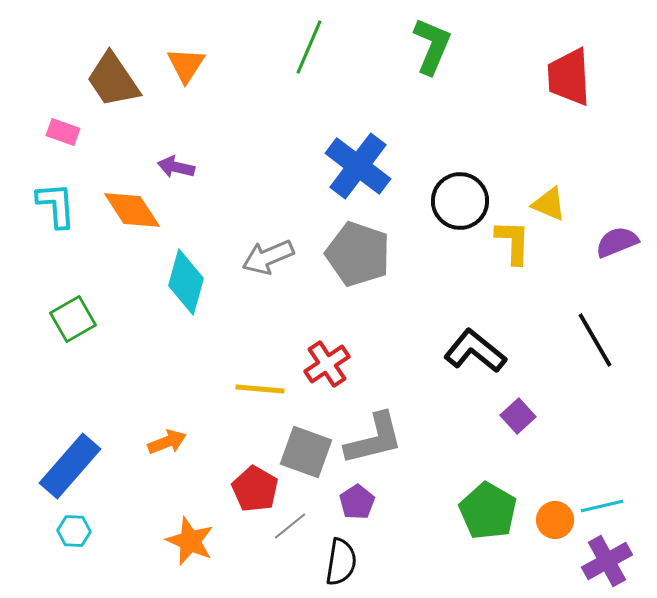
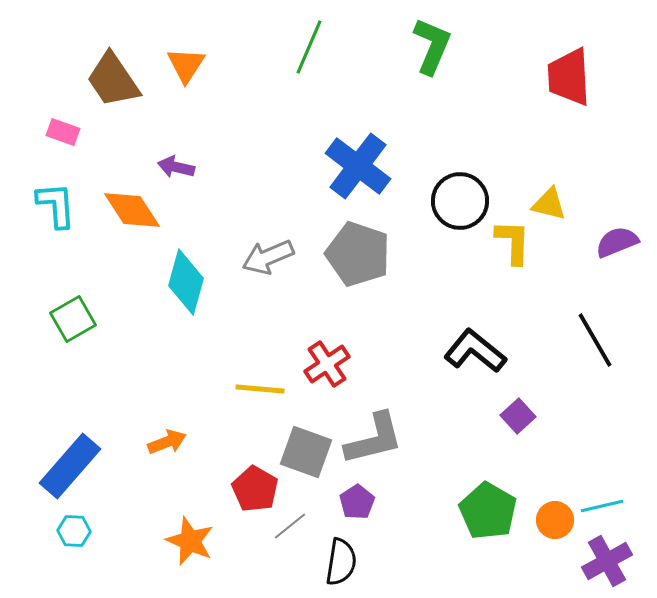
yellow triangle: rotated 9 degrees counterclockwise
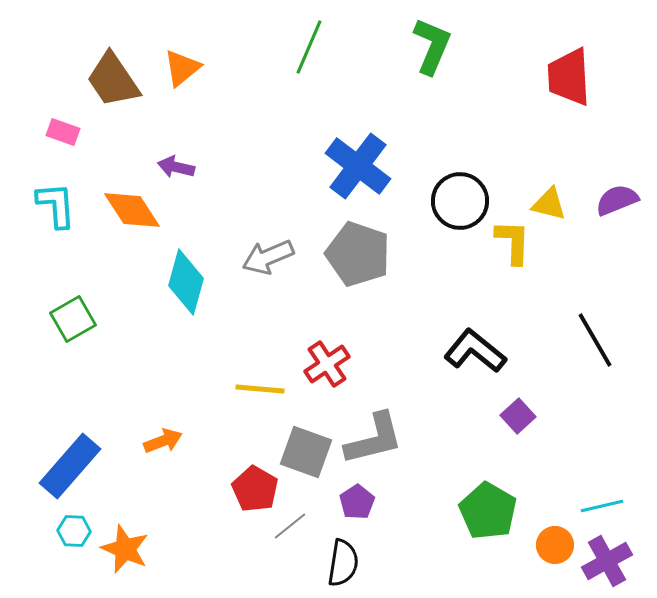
orange triangle: moved 4 px left, 3 px down; rotated 18 degrees clockwise
purple semicircle: moved 42 px up
orange arrow: moved 4 px left, 1 px up
orange circle: moved 25 px down
orange star: moved 65 px left, 8 px down
black semicircle: moved 2 px right, 1 px down
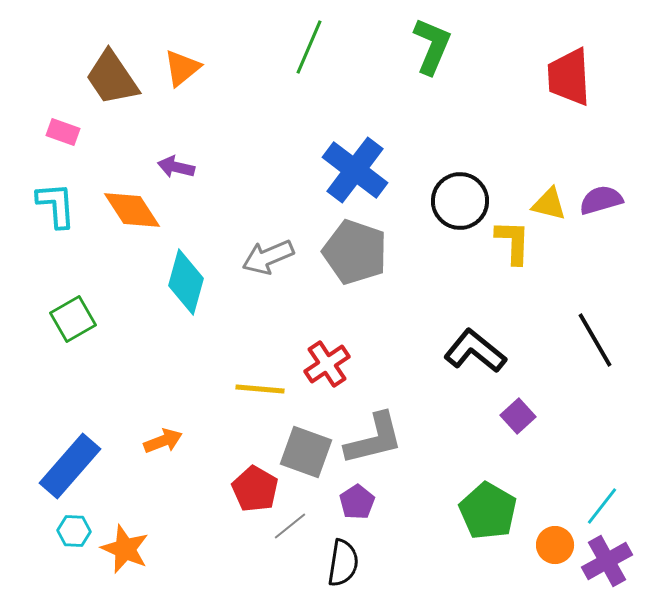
brown trapezoid: moved 1 px left, 2 px up
blue cross: moved 3 px left, 4 px down
purple semicircle: moved 16 px left; rotated 6 degrees clockwise
gray pentagon: moved 3 px left, 2 px up
cyan line: rotated 39 degrees counterclockwise
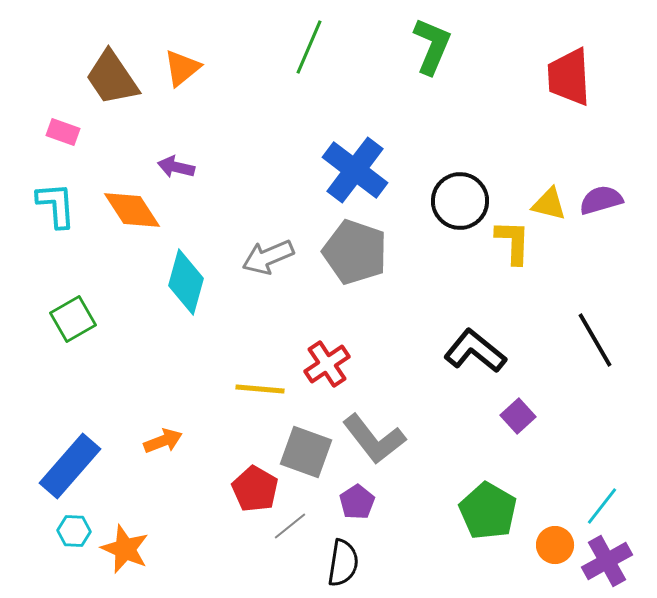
gray L-shape: rotated 66 degrees clockwise
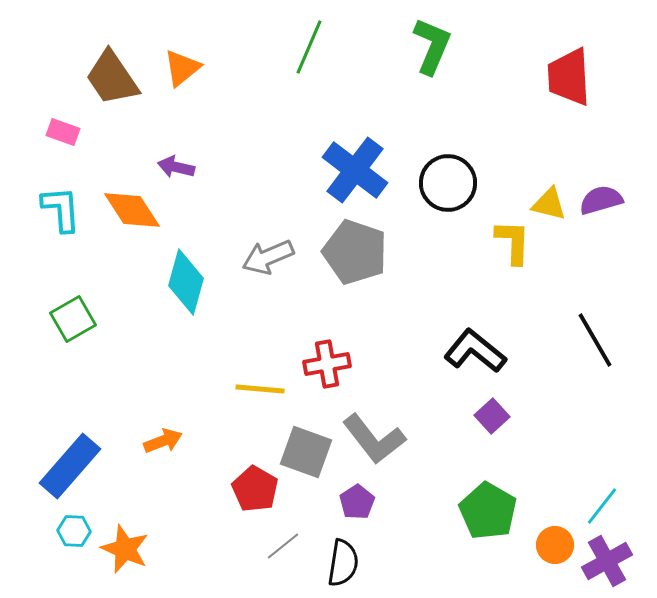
black circle: moved 12 px left, 18 px up
cyan L-shape: moved 5 px right, 4 px down
red cross: rotated 24 degrees clockwise
purple square: moved 26 px left
gray line: moved 7 px left, 20 px down
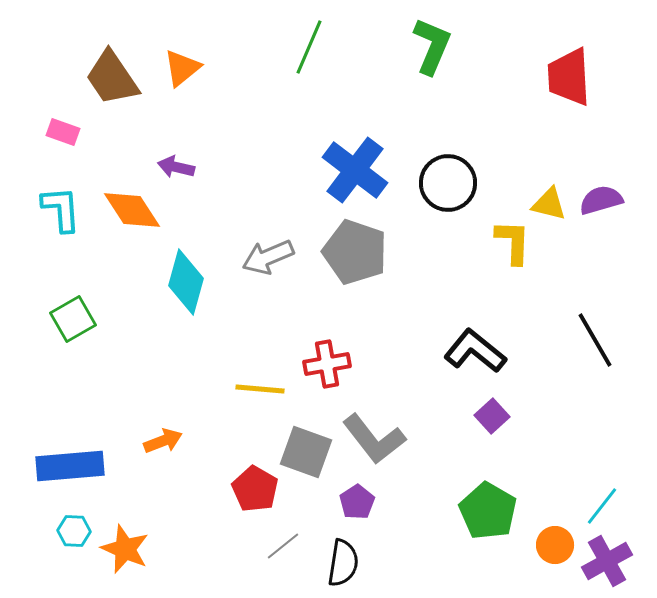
blue rectangle: rotated 44 degrees clockwise
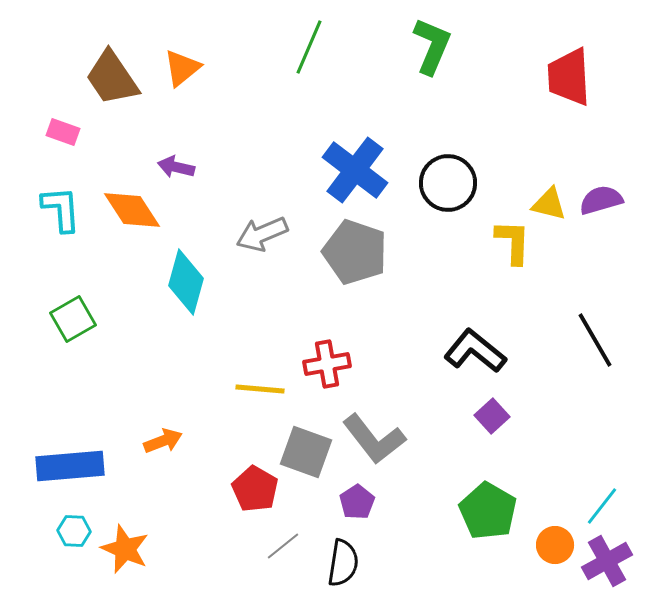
gray arrow: moved 6 px left, 23 px up
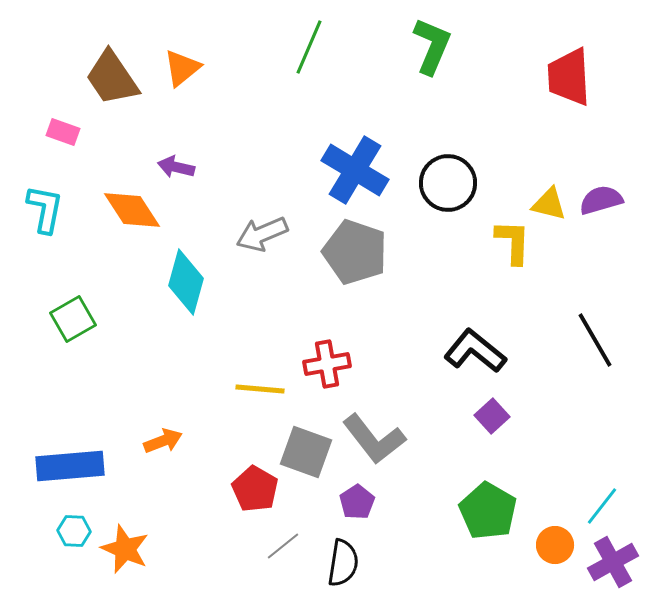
blue cross: rotated 6 degrees counterclockwise
cyan L-shape: moved 16 px left; rotated 15 degrees clockwise
purple cross: moved 6 px right, 1 px down
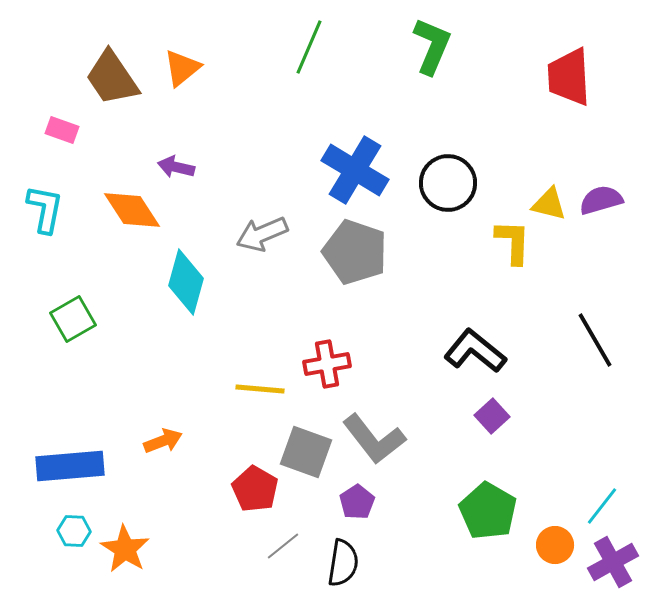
pink rectangle: moved 1 px left, 2 px up
orange star: rotated 9 degrees clockwise
